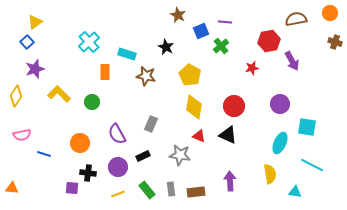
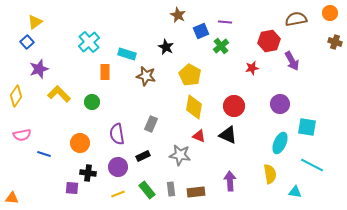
purple star at (35, 69): moved 4 px right
purple semicircle at (117, 134): rotated 20 degrees clockwise
orange triangle at (12, 188): moved 10 px down
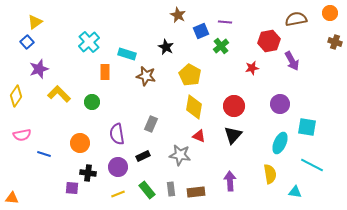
black triangle at (228, 135): moved 5 px right; rotated 48 degrees clockwise
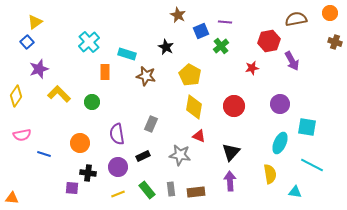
black triangle at (233, 135): moved 2 px left, 17 px down
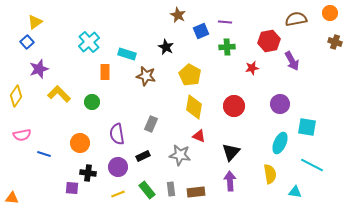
green cross at (221, 46): moved 6 px right, 1 px down; rotated 35 degrees clockwise
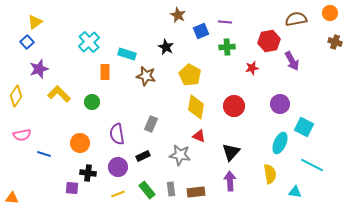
yellow diamond at (194, 107): moved 2 px right
cyan square at (307, 127): moved 3 px left; rotated 18 degrees clockwise
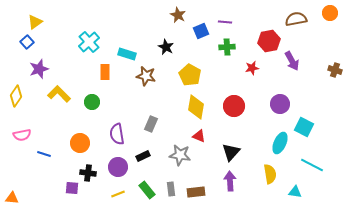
brown cross at (335, 42): moved 28 px down
